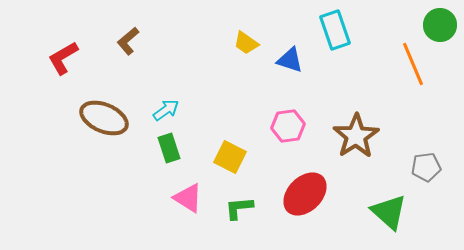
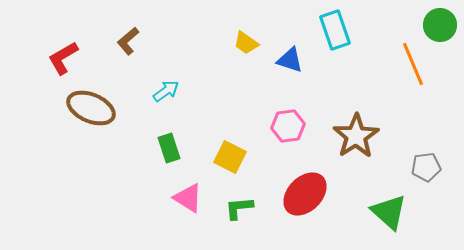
cyan arrow: moved 19 px up
brown ellipse: moved 13 px left, 10 px up
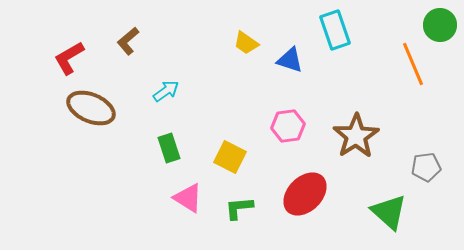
red L-shape: moved 6 px right
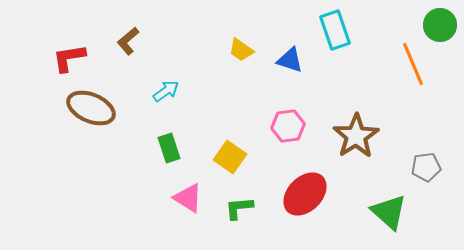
yellow trapezoid: moved 5 px left, 7 px down
red L-shape: rotated 21 degrees clockwise
yellow square: rotated 8 degrees clockwise
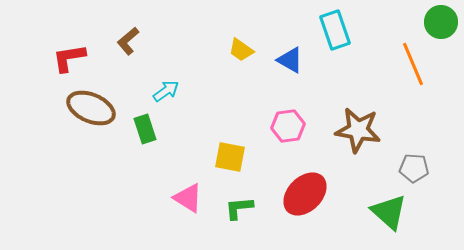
green circle: moved 1 px right, 3 px up
blue triangle: rotated 12 degrees clockwise
brown star: moved 2 px right, 6 px up; rotated 30 degrees counterclockwise
green rectangle: moved 24 px left, 19 px up
yellow square: rotated 24 degrees counterclockwise
gray pentagon: moved 12 px left, 1 px down; rotated 12 degrees clockwise
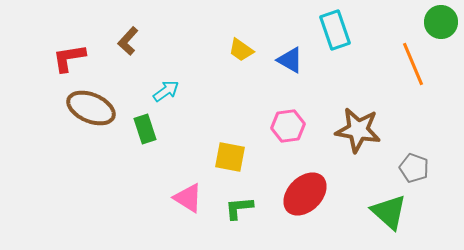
brown L-shape: rotated 8 degrees counterclockwise
gray pentagon: rotated 16 degrees clockwise
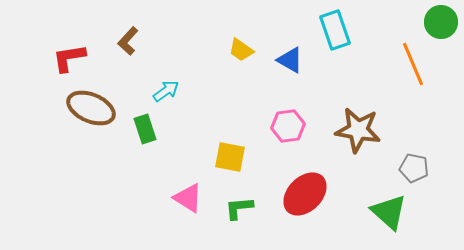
gray pentagon: rotated 8 degrees counterclockwise
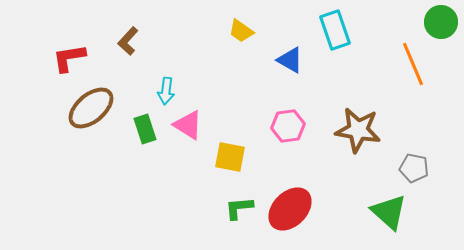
yellow trapezoid: moved 19 px up
cyan arrow: rotated 132 degrees clockwise
brown ellipse: rotated 63 degrees counterclockwise
red ellipse: moved 15 px left, 15 px down
pink triangle: moved 73 px up
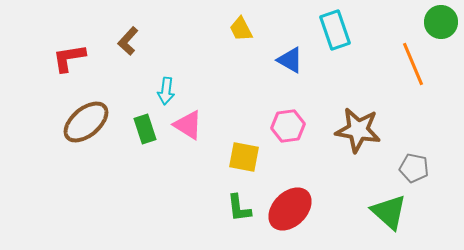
yellow trapezoid: moved 2 px up; rotated 28 degrees clockwise
brown ellipse: moved 5 px left, 14 px down
yellow square: moved 14 px right
green L-shape: rotated 92 degrees counterclockwise
